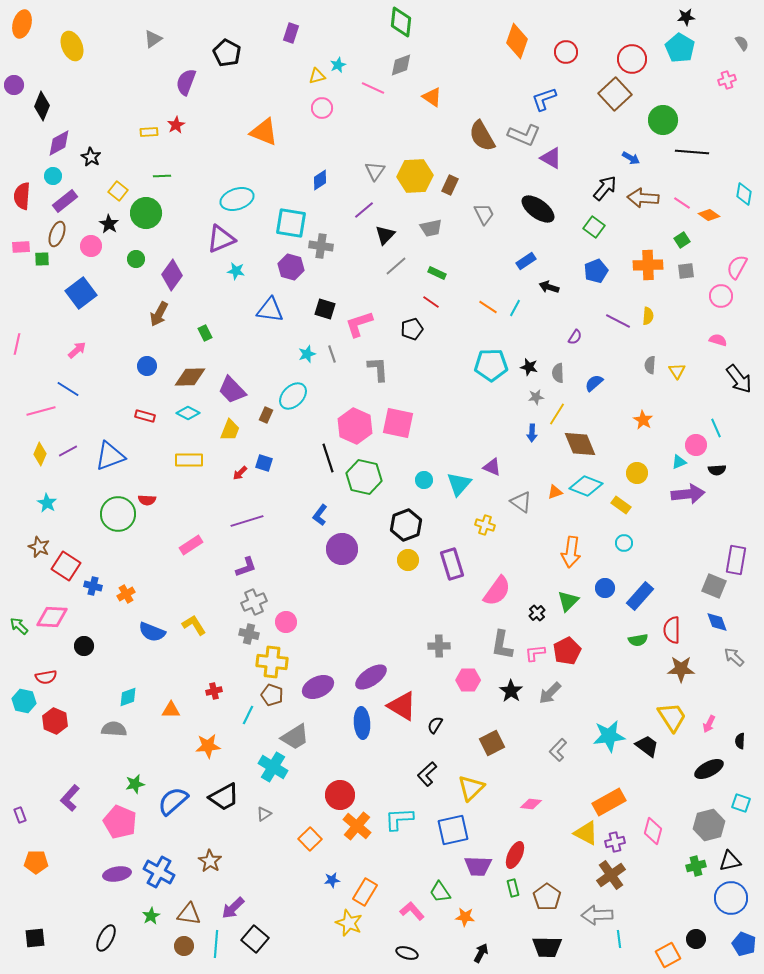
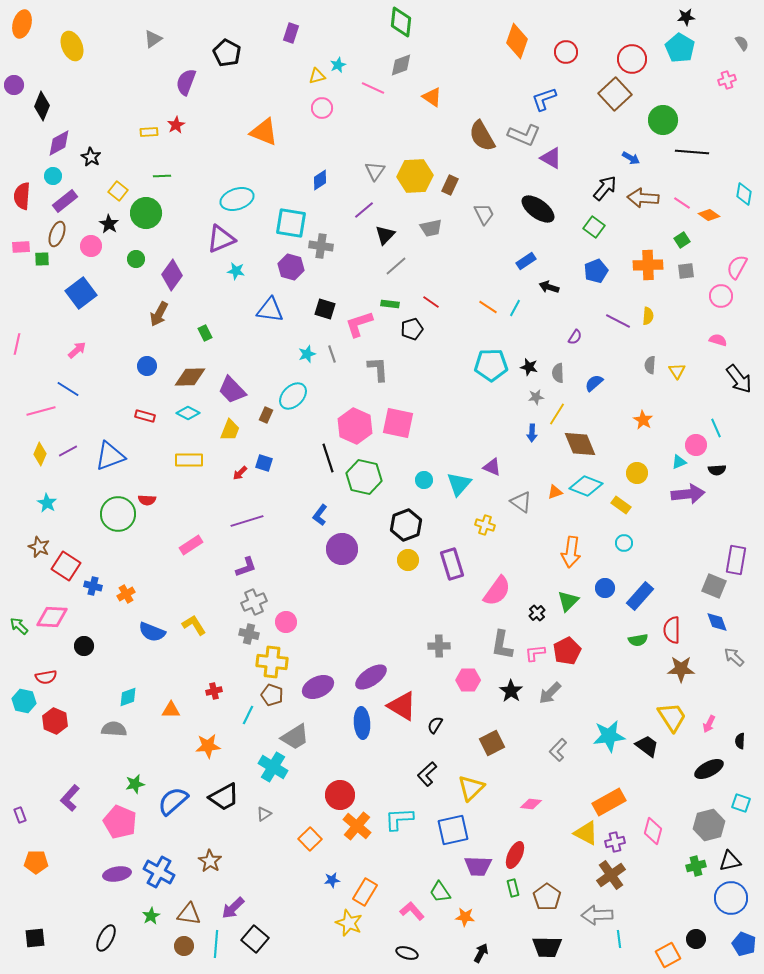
green rectangle at (437, 273): moved 47 px left, 31 px down; rotated 18 degrees counterclockwise
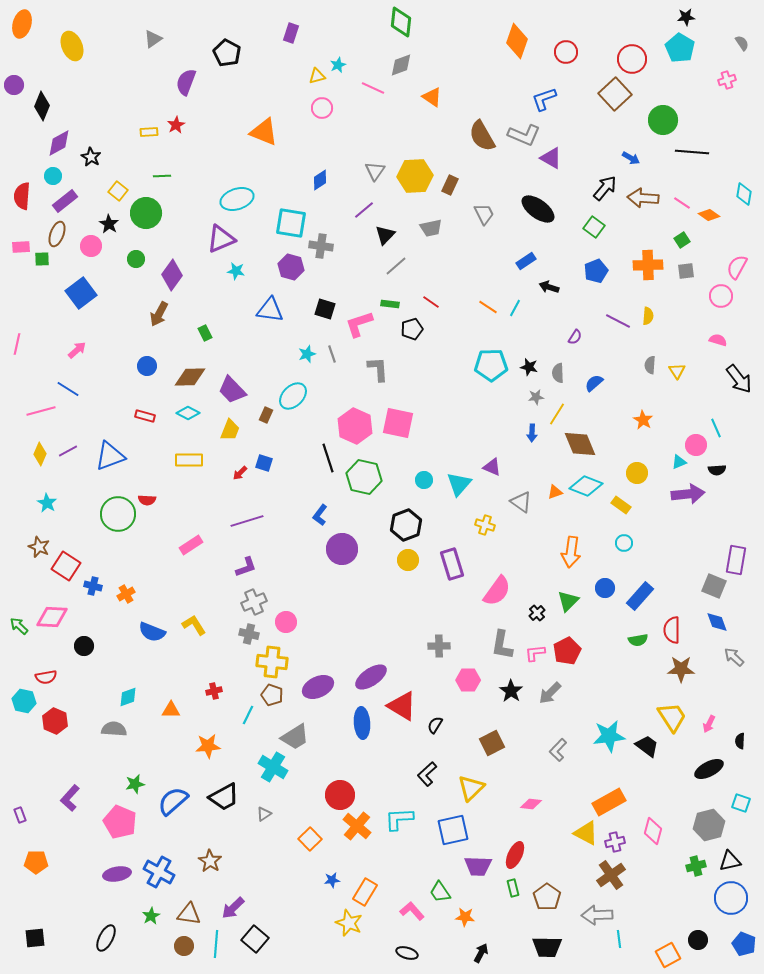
black circle at (696, 939): moved 2 px right, 1 px down
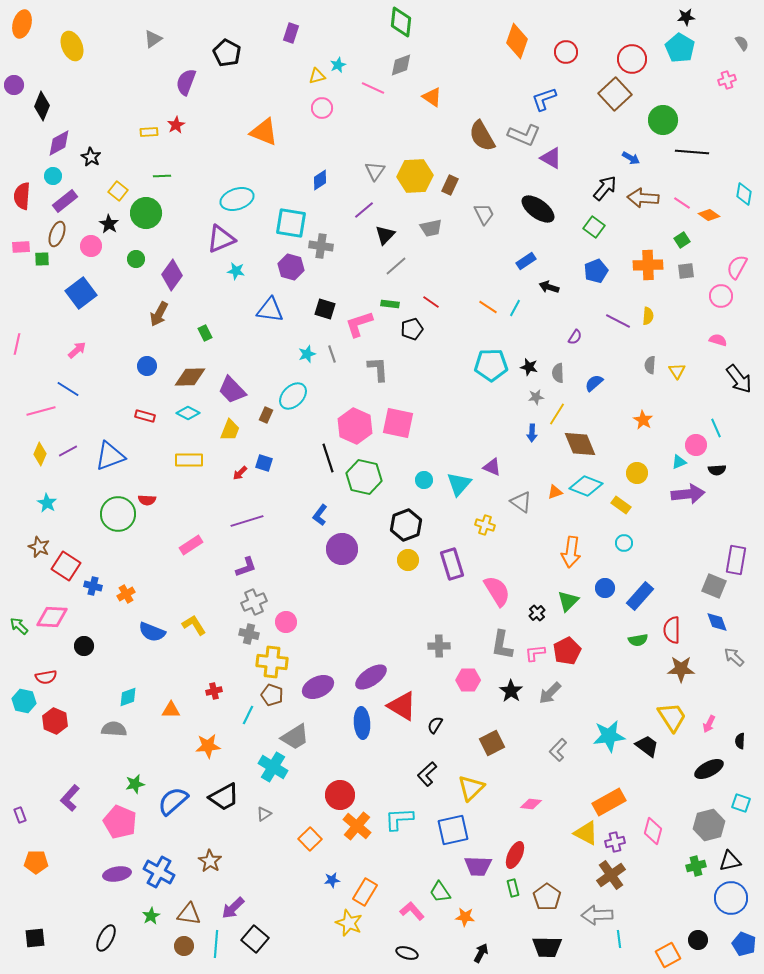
pink semicircle at (497, 591): rotated 68 degrees counterclockwise
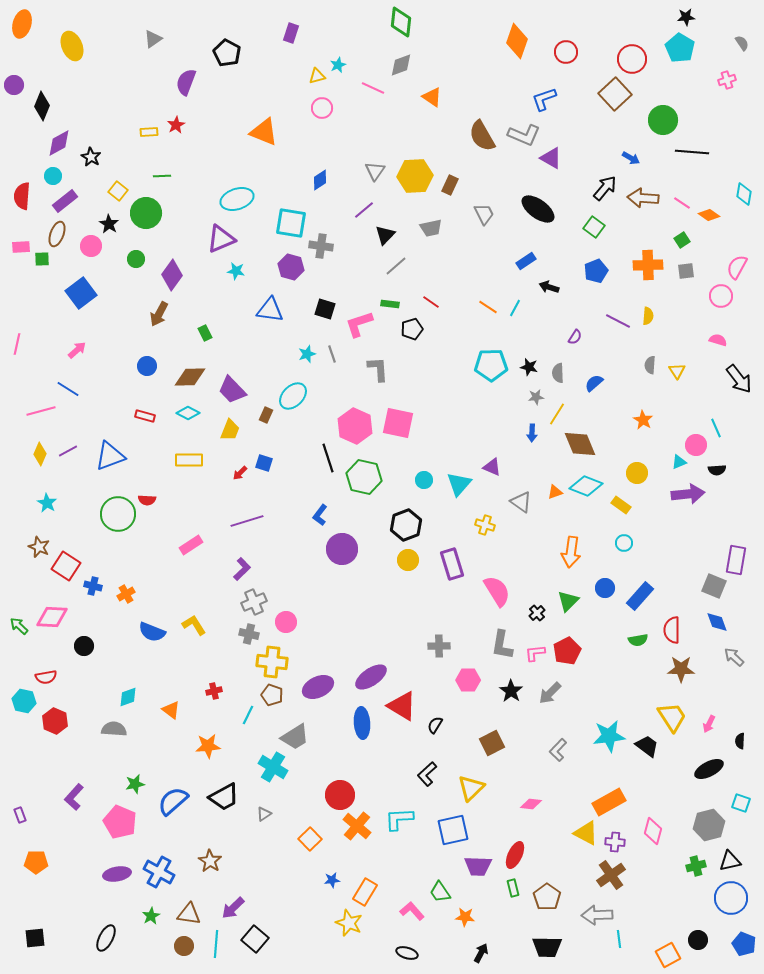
purple L-shape at (246, 567): moved 4 px left, 2 px down; rotated 25 degrees counterclockwise
orange triangle at (171, 710): rotated 36 degrees clockwise
purple L-shape at (70, 798): moved 4 px right, 1 px up
purple cross at (615, 842): rotated 18 degrees clockwise
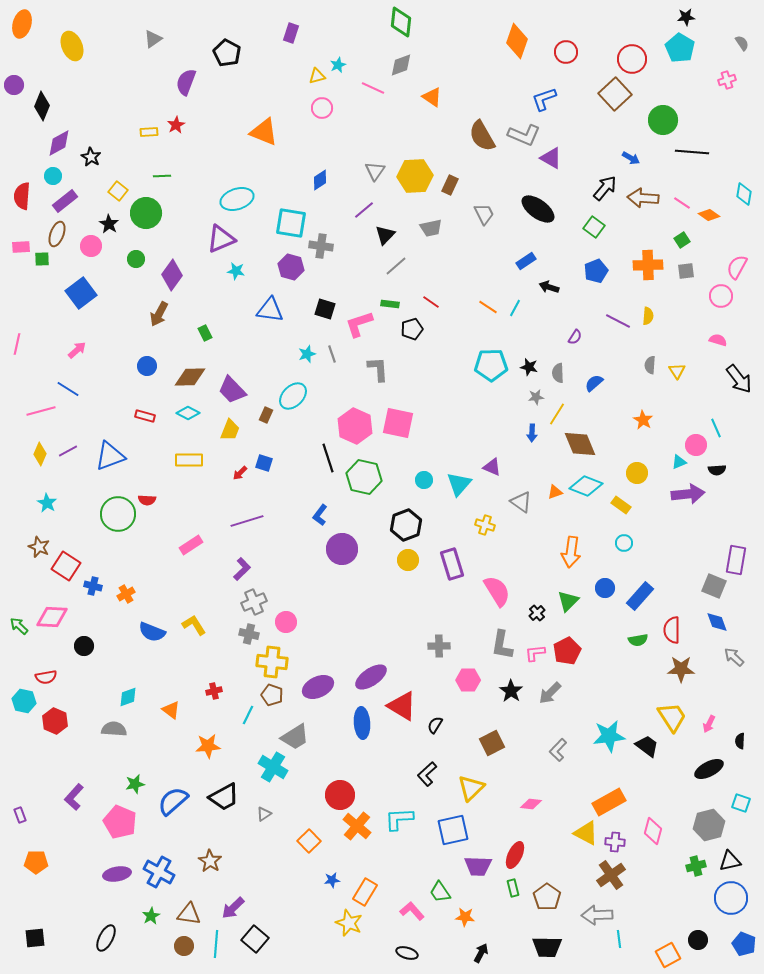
orange square at (310, 839): moved 1 px left, 2 px down
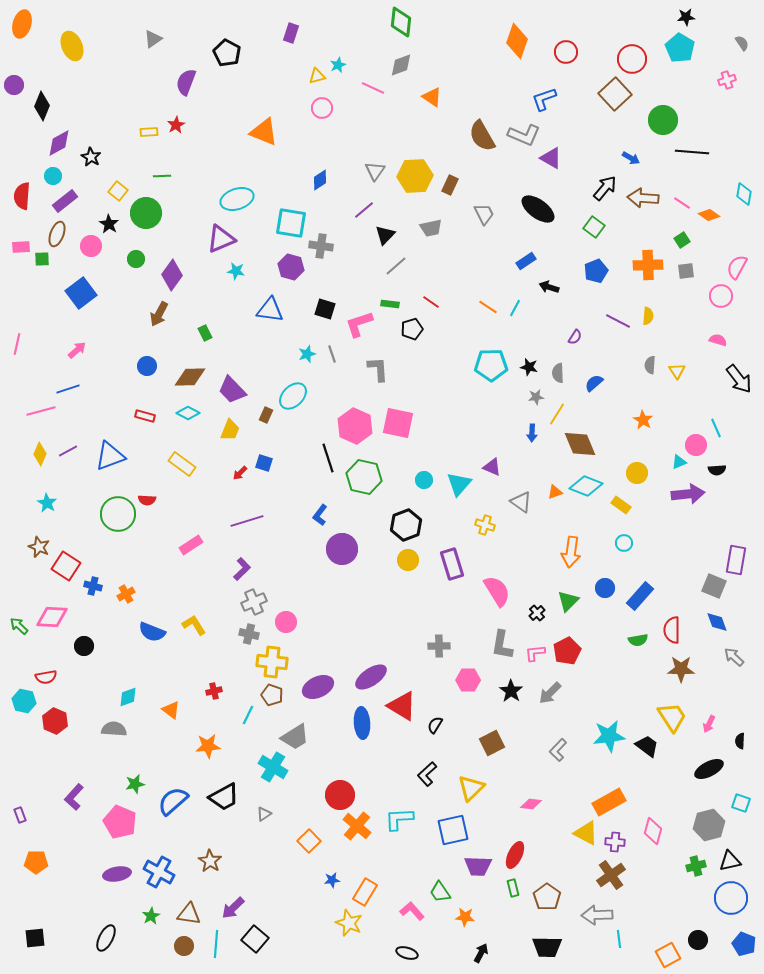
blue line at (68, 389): rotated 50 degrees counterclockwise
yellow rectangle at (189, 460): moved 7 px left, 4 px down; rotated 36 degrees clockwise
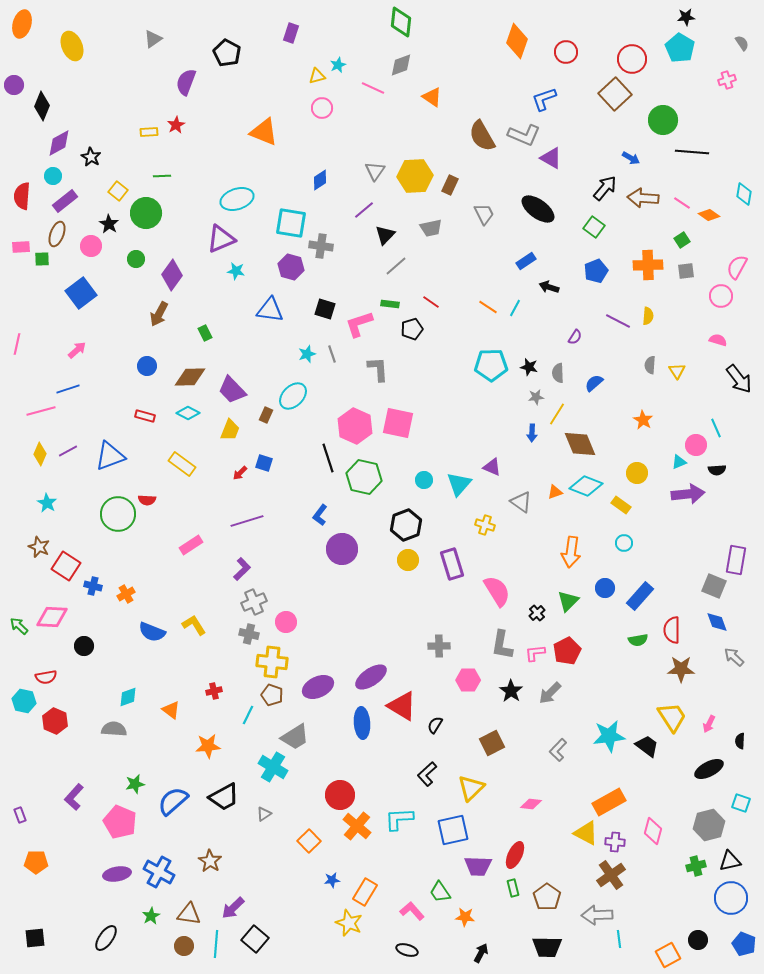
black ellipse at (106, 938): rotated 8 degrees clockwise
black ellipse at (407, 953): moved 3 px up
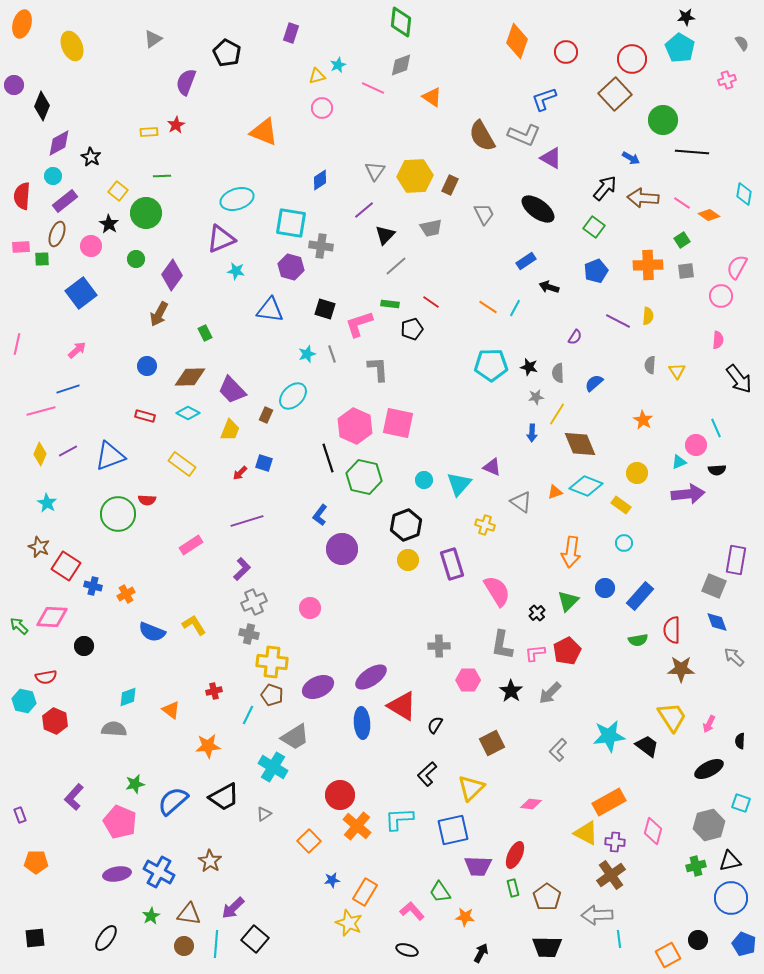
pink semicircle at (718, 340): rotated 78 degrees clockwise
pink circle at (286, 622): moved 24 px right, 14 px up
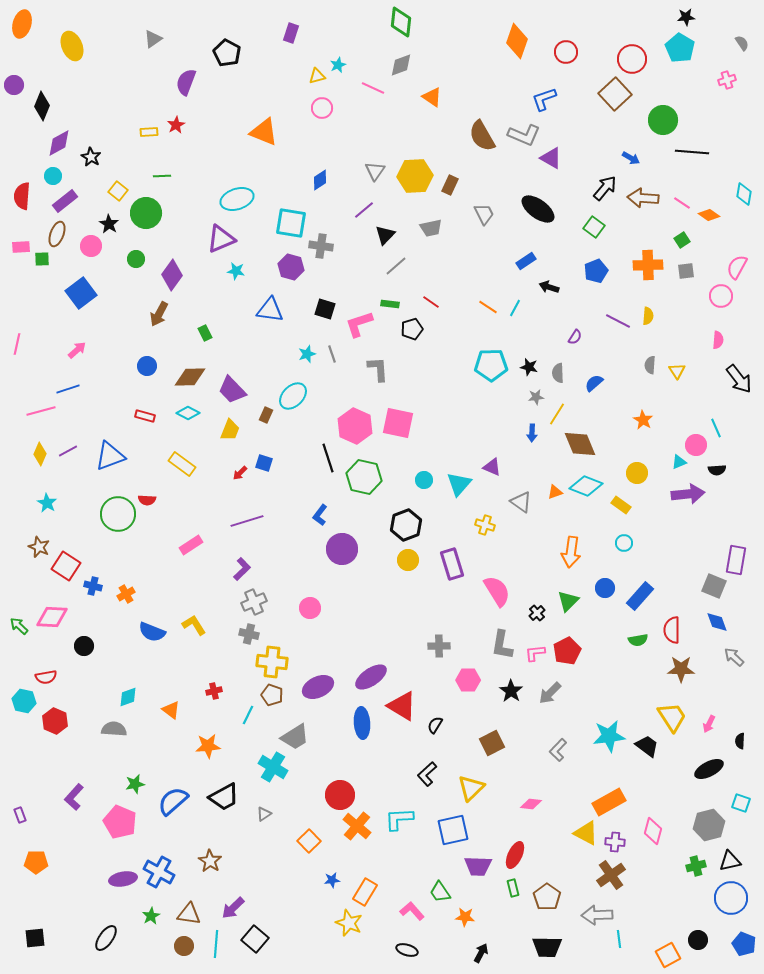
purple ellipse at (117, 874): moved 6 px right, 5 px down
